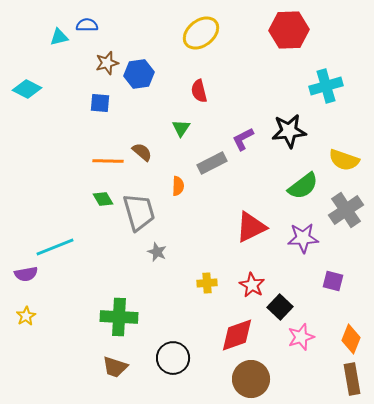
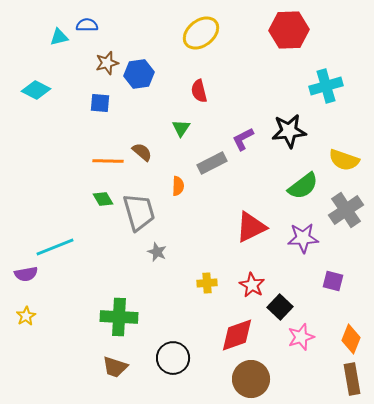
cyan diamond: moved 9 px right, 1 px down
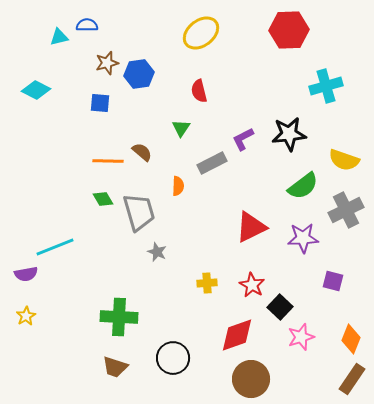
black star: moved 3 px down
gray cross: rotated 8 degrees clockwise
brown rectangle: rotated 44 degrees clockwise
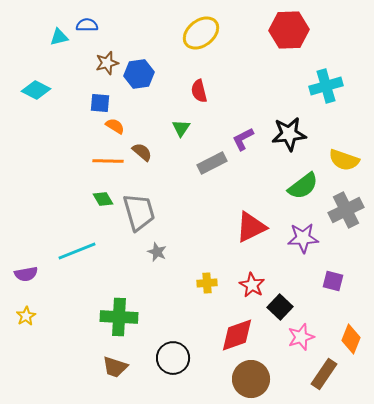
orange semicircle: moved 63 px left, 60 px up; rotated 60 degrees counterclockwise
cyan line: moved 22 px right, 4 px down
brown rectangle: moved 28 px left, 5 px up
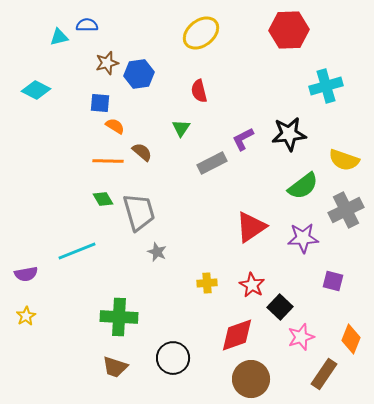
red triangle: rotated 8 degrees counterclockwise
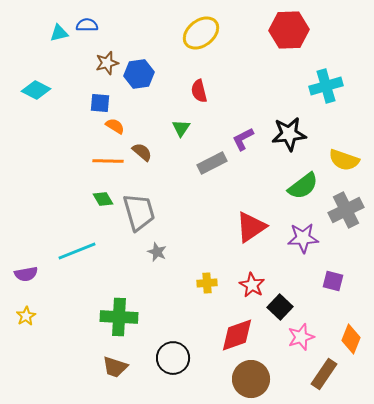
cyan triangle: moved 4 px up
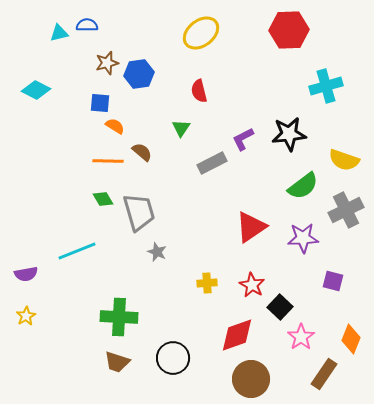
pink star: rotated 16 degrees counterclockwise
brown trapezoid: moved 2 px right, 5 px up
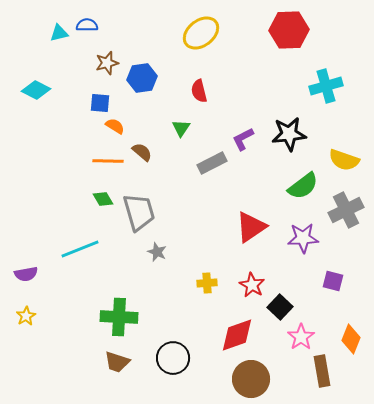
blue hexagon: moved 3 px right, 4 px down
cyan line: moved 3 px right, 2 px up
brown rectangle: moved 2 px left, 3 px up; rotated 44 degrees counterclockwise
